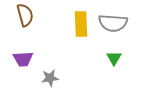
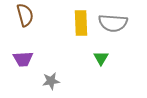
yellow rectangle: moved 1 px up
green triangle: moved 13 px left
gray star: moved 1 px right, 3 px down
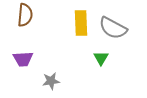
brown semicircle: rotated 20 degrees clockwise
gray semicircle: moved 5 px down; rotated 24 degrees clockwise
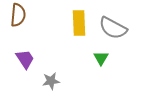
brown semicircle: moved 7 px left
yellow rectangle: moved 2 px left
purple trapezoid: moved 2 px right; rotated 120 degrees counterclockwise
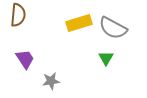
yellow rectangle: rotated 75 degrees clockwise
green triangle: moved 5 px right
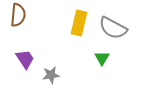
yellow rectangle: rotated 60 degrees counterclockwise
green triangle: moved 4 px left
gray star: moved 6 px up
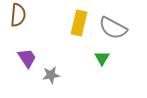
purple trapezoid: moved 2 px right, 1 px up
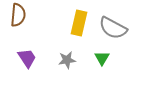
gray star: moved 16 px right, 15 px up
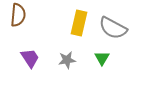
purple trapezoid: moved 3 px right
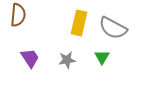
green triangle: moved 1 px up
